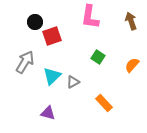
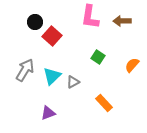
brown arrow: moved 9 px left; rotated 72 degrees counterclockwise
red square: rotated 30 degrees counterclockwise
gray arrow: moved 8 px down
purple triangle: rotated 35 degrees counterclockwise
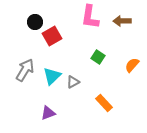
red square: rotated 18 degrees clockwise
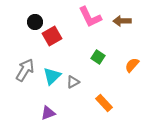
pink L-shape: rotated 35 degrees counterclockwise
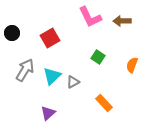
black circle: moved 23 px left, 11 px down
red square: moved 2 px left, 2 px down
orange semicircle: rotated 21 degrees counterclockwise
purple triangle: rotated 21 degrees counterclockwise
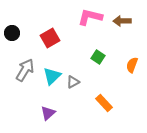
pink L-shape: rotated 130 degrees clockwise
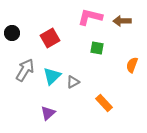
green square: moved 1 px left, 9 px up; rotated 24 degrees counterclockwise
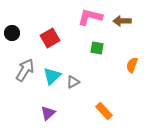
orange rectangle: moved 8 px down
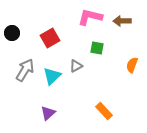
gray triangle: moved 3 px right, 16 px up
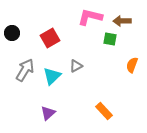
green square: moved 13 px right, 9 px up
